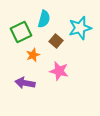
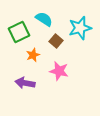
cyan semicircle: rotated 72 degrees counterclockwise
green square: moved 2 px left
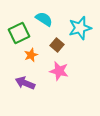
green square: moved 1 px down
brown square: moved 1 px right, 4 px down
orange star: moved 2 px left
purple arrow: rotated 12 degrees clockwise
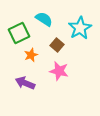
cyan star: rotated 15 degrees counterclockwise
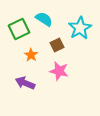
green square: moved 4 px up
brown square: rotated 24 degrees clockwise
orange star: rotated 16 degrees counterclockwise
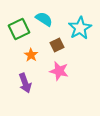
purple arrow: rotated 132 degrees counterclockwise
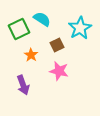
cyan semicircle: moved 2 px left
purple arrow: moved 2 px left, 2 px down
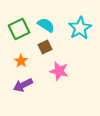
cyan semicircle: moved 4 px right, 6 px down
brown square: moved 12 px left, 2 px down
orange star: moved 10 px left, 6 px down
purple arrow: rotated 84 degrees clockwise
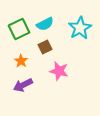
cyan semicircle: moved 1 px left, 1 px up; rotated 120 degrees clockwise
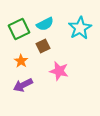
brown square: moved 2 px left, 1 px up
